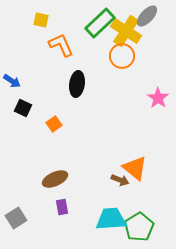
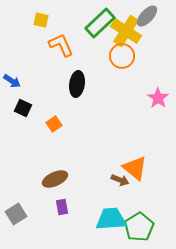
gray square: moved 4 px up
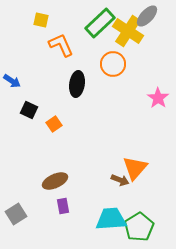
yellow cross: moved 2 px right
orange circle: moved 9 px left, 8 px down
black square: moved 6 px right, 2 px down
orange triangle: rotated 32 degrees clockwise
brown ellipse: moved 2 px down
purple rectangle: moved 1 px right, 1 px up
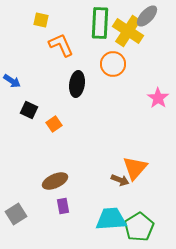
green rectangle: rotated 44 degrees counterclockwise
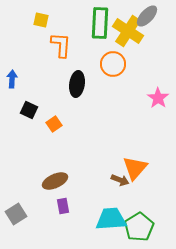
orange L-shape: rotated 28 degrees clockwise
blue arrow: moved 2 px up; rotated 120 degrees counterclockwise
